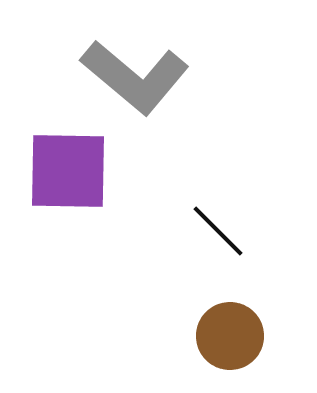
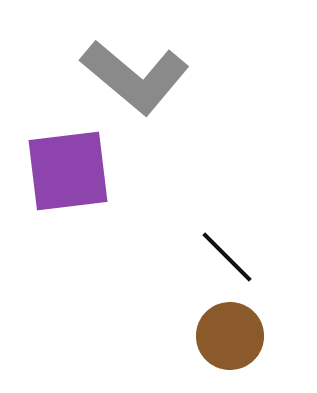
purple square: rotated 8 degrees counterclockwise
black line: moved 9 px right, 26 px down
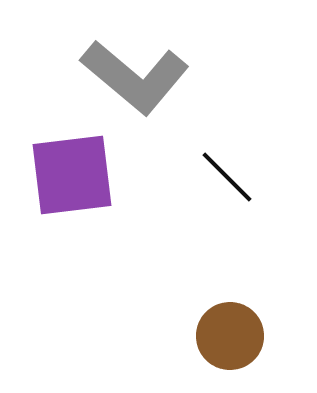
purple square: moved 4 px right, 4 px down
black line: moved 80 px up
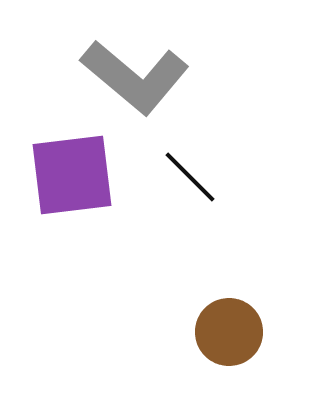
black line: moved 37 px left
brown circle: moved 1 px left, 4 px up
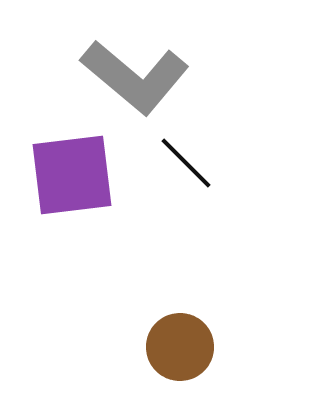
black line: moved 4 px left, 14 px up
brown circle: moved 49 px left, 15 px down
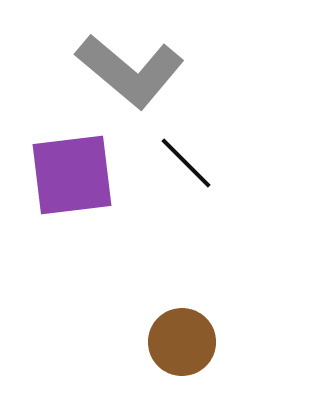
gray L-shape: moved 5 px left, 6 px up
brown circle: moved 2 px right, 5 px up
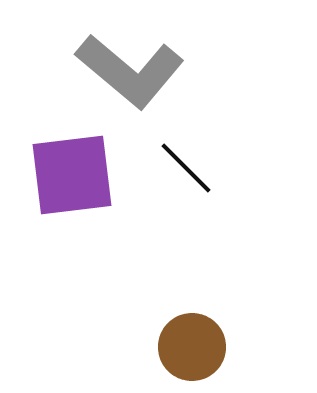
black line: moved 5 px down
brown circle: moved 10 px right, 5 px down
